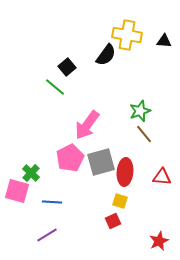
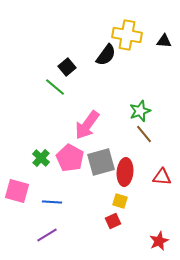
pink pentagon: rotated 16 degrees counterclockwise
green cross: moved 10 px right, 15 px up
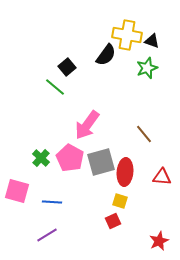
black triangle: moved 12 px left; rotated 14 degrees clockwise
green star: moved 7 px right, 43 px up
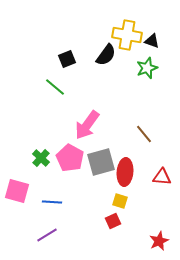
black square: moved 8 px up; rotated 18 degrees clockwise
